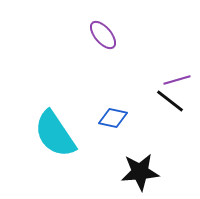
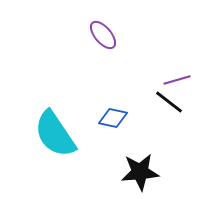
black line: moved 1 px left, 1 px down
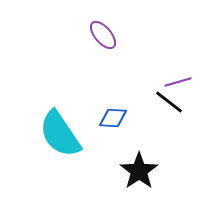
purple line: moved 1 px right, 2 px down
blue diamond: rotated 8 degrees counterclockwise
cyan semicircle: moved 5 px right
black star: moved 1 px left, 1 px up; rotated 30 degrees counterclockwise
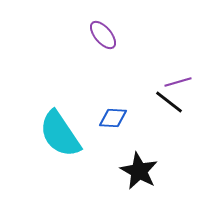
black star: rotated 9 degrees counterclockwise
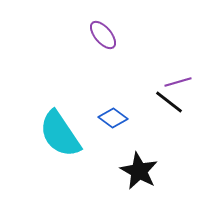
blue diamond: rotated 32 degrees clockwise
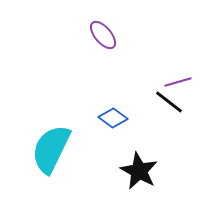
cyan semicircle: moved 9 px left, 15 px down; rotated 60 degrees clockwise
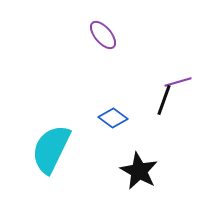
black line: moved 5 px left, 2 px up; rotated 72 degrees clockwise
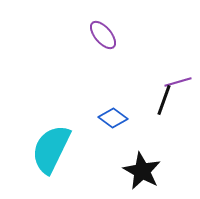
black star: moved 3 px right
